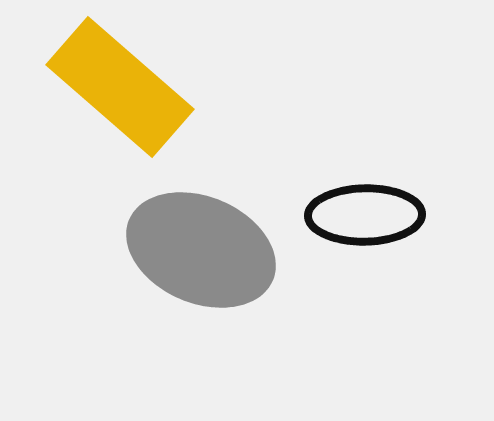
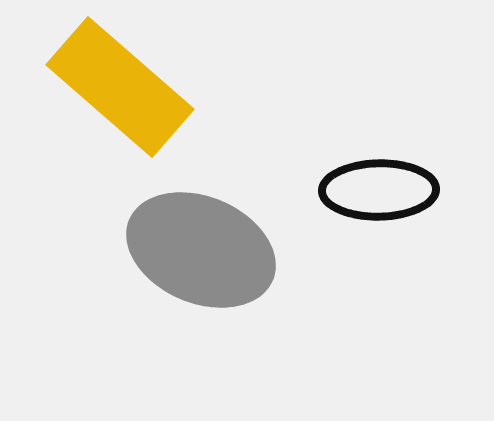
black ellipse: moved 14 px right, 25 px up
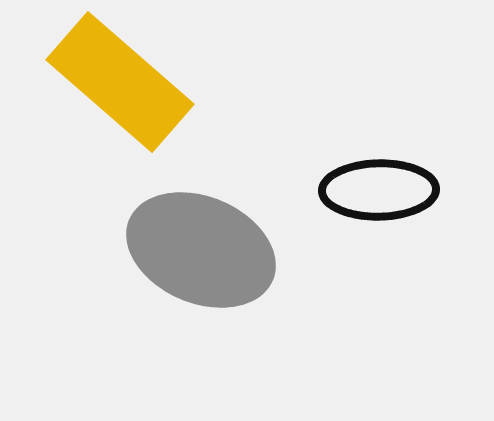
yellow rectangle: moved 5 px up
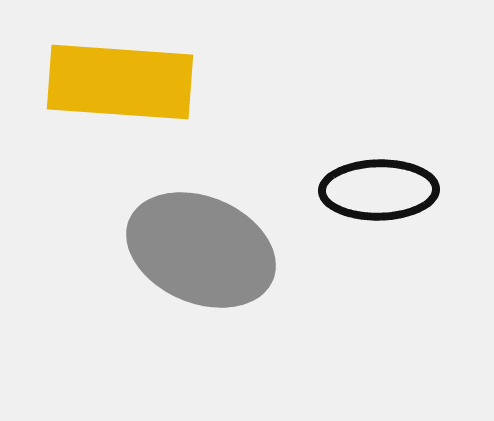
yellow rectangle: rotated 37 degrees counterclockwise
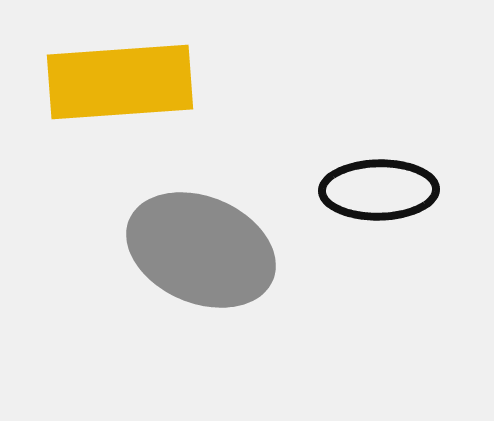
yellow rectangle: rotated 8 degrees counterclockwise
